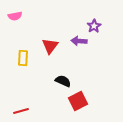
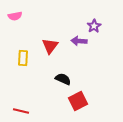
black semicircle: moved 2 px up
red line: rotated 28 degrees clockwise
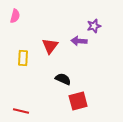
pink semicircle: rotated 64 degrees counterclockwise
purple star: rotated 16 degrees clockwise
red square: rotated 12 degrees clockwise
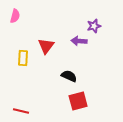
red triangle: moved 4 px left
black semicircle: moved 6 px right, 3 px up
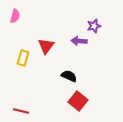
yellow rectangle: rotated 14 degrees clockwise
red square: rotated 36 degrees counterclockwise
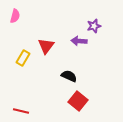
yellow rectangle: rotated 14 degrees clockwise
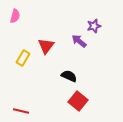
purple arrow: rotated 35 degrees clockwise
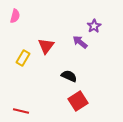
purple star: rotated 16 degrees counterclockwise
purple arrow: moved 1 px right, 1 px down
red square: rotated 18 degrees clockwise
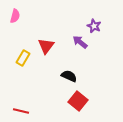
purple star: rotated 16 degrees counterclockwise
red square: rotated 18 degrees counterclockwise
